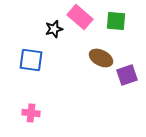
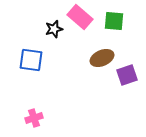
green square: moved 2 px left
brown ellipse: moved 1 px right; rotated 50 degrees counterclockwise
pink cross: moved 3 px right, 5 px down; rotated 24 degrees counterclockwise
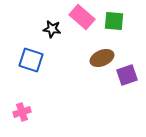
pink rectangle: moved 2 px right
black star: moved 2 px left; rotated 24 degrees clockwise
blue square: rotated 10 degrees clockwise
pink cross: moved 12 px left, 6 px up
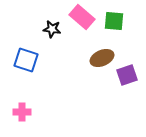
blue square: moved 5 px left
pink cross: rotated 18 degrees clockwise
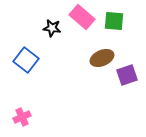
black star: moved 1 px up
blue square: rotated 20 degrees clockwise
pink cross: moved 5 px down; rotated 24 degrees counterclockwise
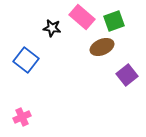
green square: rotated 25 degrees counterclockwise
brown ellipse: moved 11 px up
purple square: rotated 20 degrees counterclockwise
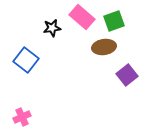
black star: rotated 18 degrees counterclockwise
brown ellipse: moved 2 px right; rotated 15 degrees clockwise
